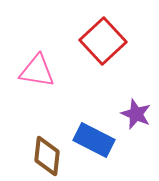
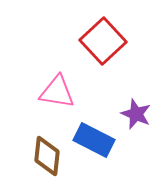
pink triangle: moved 20 px right, 21 px down
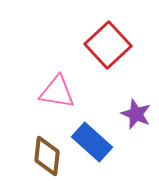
red square: moved 5 px right, 4 px down
blue rectangle: moved 2 px left, 2 px down; rotated 15 degrees clockwise
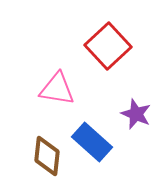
red square: moved 1 px down
pink triangle: moved 3 px up
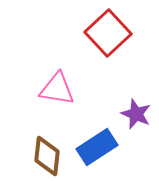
red square: moved 13 px up
blue rectangle: moved 5 px right, 5 px down; rotated 75 degrees counterclockwise
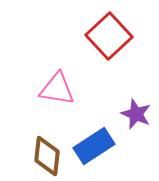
red square: moved 1 px right, 3 px down
blue rectangle: moved 3 px left, 1 px up
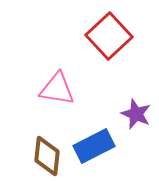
blue rectangle: rotated 6 degrees clockwise
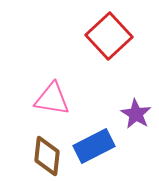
pink triangle: moved 5 px left, 10 px down
purple star: rotated 8 degrees clockwise
